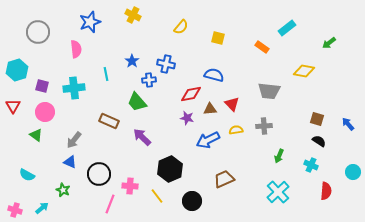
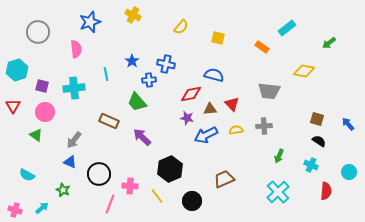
blue arrow at (208, 140): moved 2 px left, 5 px up
cyan circle at (353, 172): moved 4 px left
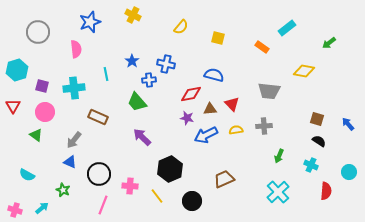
brown rectangle at (109, 121): moved 11 px left, 4 px up
pink line at (110, 204): moved 7 px left, 1 px down
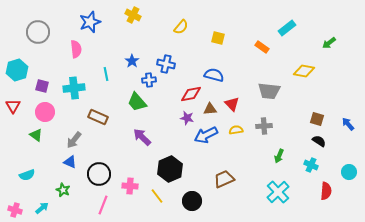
cyan semicircle at (27, 175): rotated 49 degrees counterclockwise
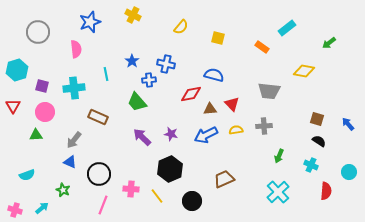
purple star at (187, 118): moved 16 px left, 16 px down
green triangle at (36, 135): rotated 40 degrees counterclockwise
pink cross at (130, 186): moved 1 px right, 3 px down
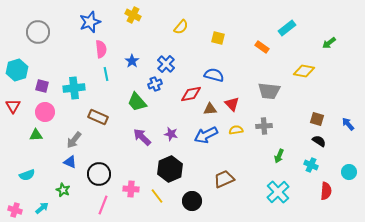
pink semicircle at (76, 49): moved 25 px right
blue cross at (166, 64): rotated 30 degrees clockwise
blue cross at (149, 80): moved 6 px right, 4 px down; rotated 16 degrees counterclockwise
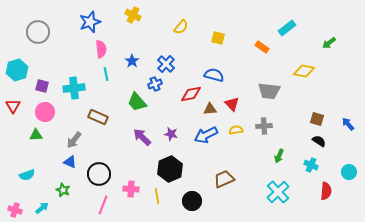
yellow line at (157, 196): rotated 28 degrees clockwise
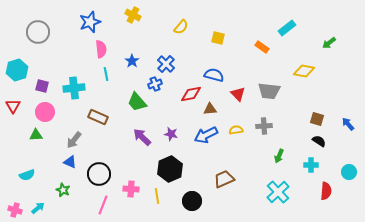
red triangle at (232, 104): moved 6 px right, 10 px up
cyan cross at (311, 165): rotated 24 degrees counterclockwise
cyan arrow at (42, 208): moved 4 px left
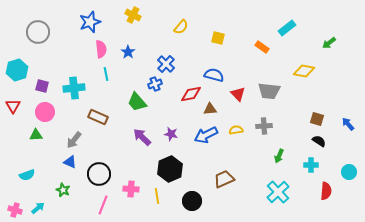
blue star at (132, 61): moved 4 px left, 9 px up
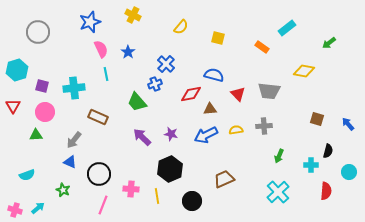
pink semicircle at (101, 49): rotated 18 degrees counterclockwise
black semicircle at (319, 141): moved 9 px right, 10 px down; rotated 72 degrees clockwise
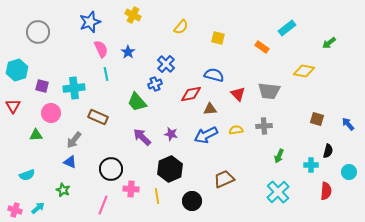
pink circle at (45, 112): moved 6 px right, 1 px down
black circle at (99, 174): moved 12 px right, 5 px up
